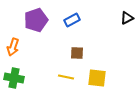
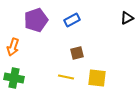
brown square: rotated 16 degrees counterclockwise
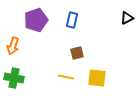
blue rectangle: rotated 49 degrees counterclockwise
orange arrow: moved 1 px up
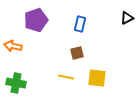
blue rectangle: moved 8 px right, 4 px down
orange arrow: rotated 84 degrees clockwise
green cross: moved 2 px right, 5 px down
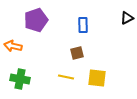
blue rectangle: moved 3 px right, 1 px down; rotated 14 degrees counterclockwise
green cross: moved 4 px right, 4 px up
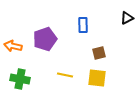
purple pentagon: moved 9 px right, 19 px down
brown square: moved 22 px right
yellow line: moved 1 px left, 2 px up
